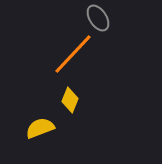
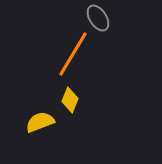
orange line: rotated 12 degrees counterclockwise
yellow semicircle: moved 6 px up
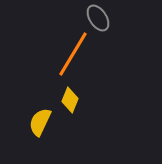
yellow semicircle: rotated 44 degrees counterclockwise
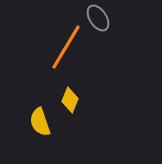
orange line: moved 7 px left, 7 px up
yellow semicircle: rotated 44 degrees counterclockwise
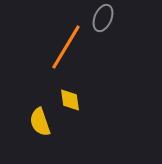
gray ellipse: moved 5 px right; rotated 56 degrees clockwise
yellow diamond: rotated 30 degrees counterclockwise
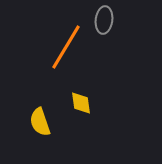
gray ellipse: moved 1 px right, 2 px down; rotated 16 degrees counterclockwise
yellow diamond: moved 11 px right, 3 px down
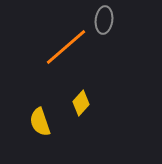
orange line: rotated 18 degrees clockwise
yellow diamond: rotated 50 degrees clockwise
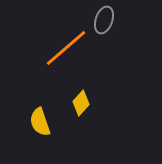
gray ellipse: rotated 12 degrees clockwise
orange line: moved 1 px down
